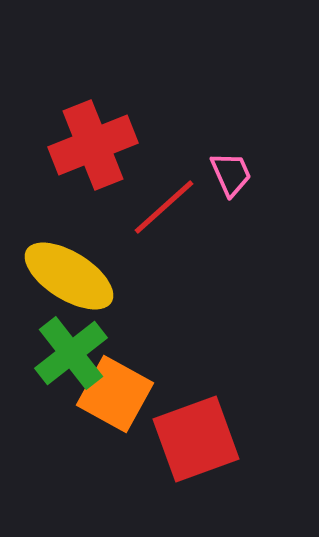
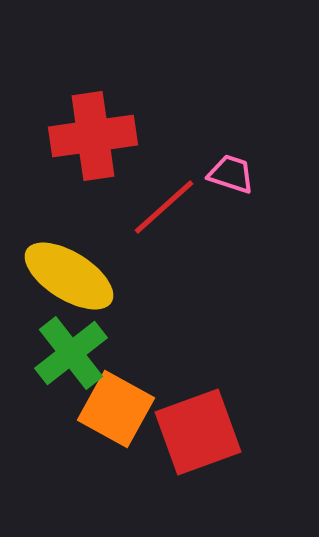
red cross: moved 9 px up; rotated 14 degrees clockwise
pink trapezoid: rotated 48 degrees counterclockwise
orange square: moved 1 px right, 15 px down
red square: moved 2 px right, 7 px up
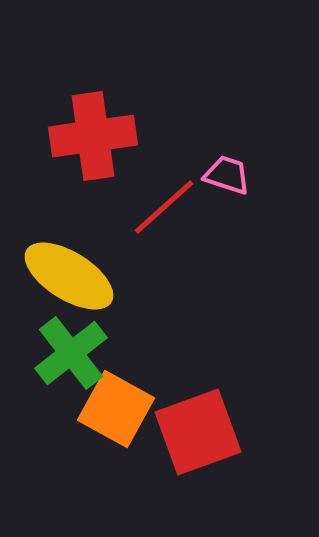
pink trapezoid: moved 4 px left, 1 px down
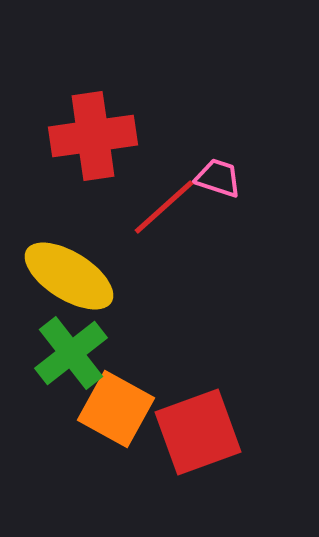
pink trapezoid: moved 9 px left, 3 px down
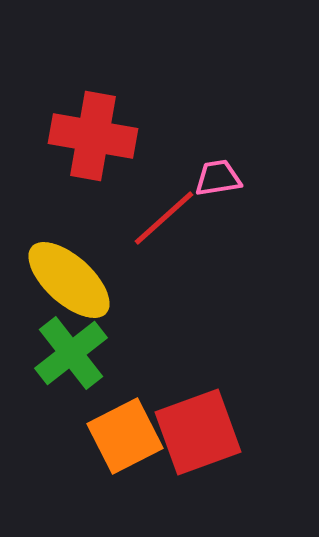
red cross: rotated 18 degrees clockwise
pink trapezoid: rotated 27 degrees counterclockwise
red line: moved 11 px down
yellow ellipse: moved 4 px down; rotated 10 degrees clockwise
orange square: moved 9 px right, 27 px down; rotated 34 degrees clockwise
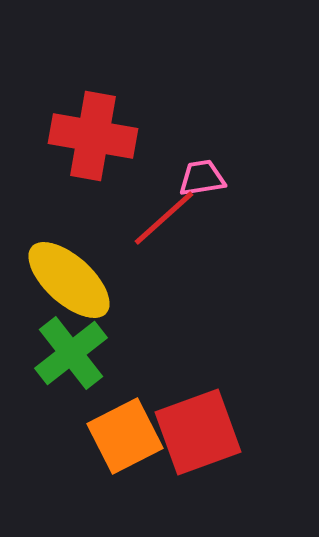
pink trapezoid: moved 16 px left
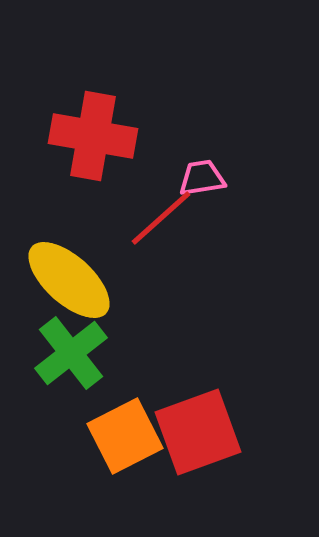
red line: moved 3 px left
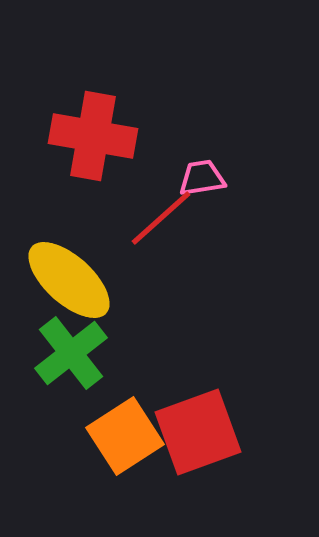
orange square: rotated 6 degrees counterclockwise
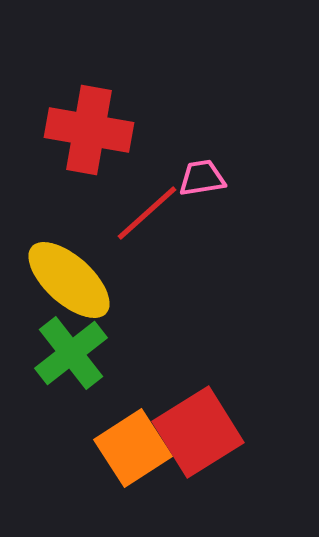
red cross: moved 4 px left, 6 px up
red line: moved 14 px left, 5 px up
red square: rotated 12 degrees counterclockwise
orange square: moved 8 px right, 12 px down
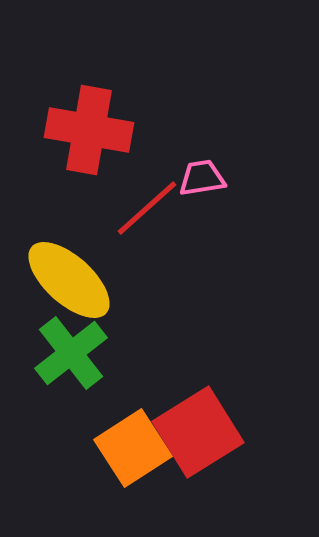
red line: moved 5 px up
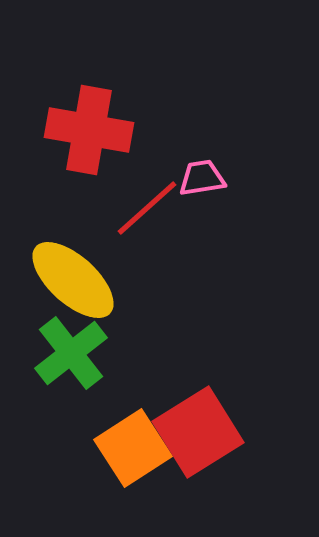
yellow ellipse: moved 4 px right
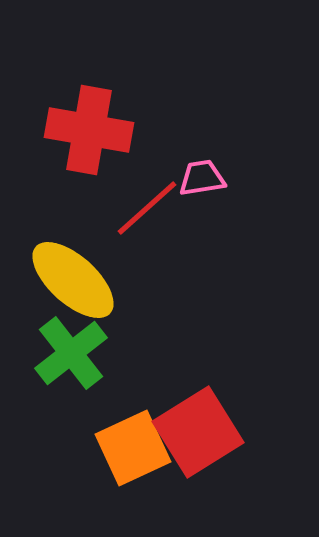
orange square: rotated 8 degrees clockwise
